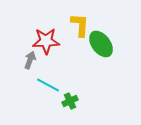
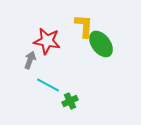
yellow L-shape: moved 4 px right, 1 px down
red star: moved 1 px right; rotated 12 degrees clockwise
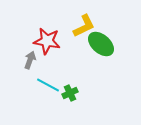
yellow L-shape: rotated 60 degrees clockwise
green ellipse: rotated 12 degrees counterclockwise
green cross: moved 8 px up
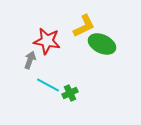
green ellipse: moved 1 px right; rotated 16 degrees counterclockwise
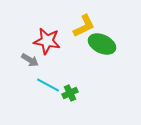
gray arrow: rotated 102 degrees clockwise
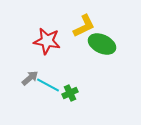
gray arrow: moved 18 px down; rotated 72 degrees counterclockwise
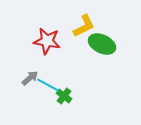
green cross: moved 6 px left, 3 px down; rotated 28 degrees counterclockwise
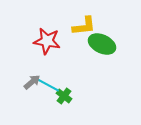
yellow L-shape: rotated 20 degrees clockwise
gray arrow: moved 2 px right, 4 px down
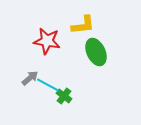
yellow L-shape: moved 1 px left, 1 px up
green ellipse: moved 6 px left, 8 px down; rotated 40 degrees clockwise
gray arrow: moved 2 px left, 4 px up
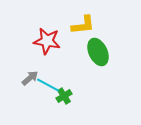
green ellipse: moved 2 px right
green cross: rotated 21 degrees clockwise
